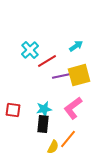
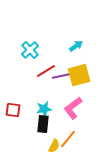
red line: moved 1 px left, 10 px down
yellow semicircle: moved 1 px right, 1 px up
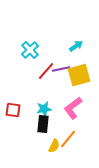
red line: rotated 18 degrees counterclockwise
purple line: moved 7 px up
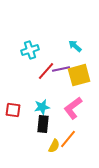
cyan arrow: moved 1 px left; rotated 104 degrees counterclockwise
cyan cross: rotated 24 degrees clockwise
cyan star: moved 2 px left, 2 px up
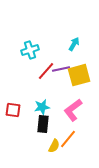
cyan arrow: moved 1 px left, 2 px up; rotated 80 degrees clockwise
pink L-shape: moved 2 px down
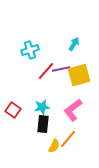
red square: rotated 28 degrees clockwise
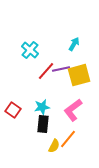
cyan cross: rotated 30 degrees counterclockwise
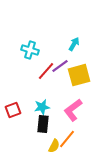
cyan cross: rotated 24 degrees counterclockwise
purple line: moved 1 px left, 3 px up; rotated 24 degrees counterclockwise
red square: rotated 35 degrees clockwise
orange line: moved 1 px left
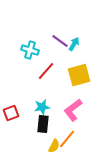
purple line: moved 25 px up; rotated 72 degrees clockwise
red square: moved 2 px left, 3 px down
